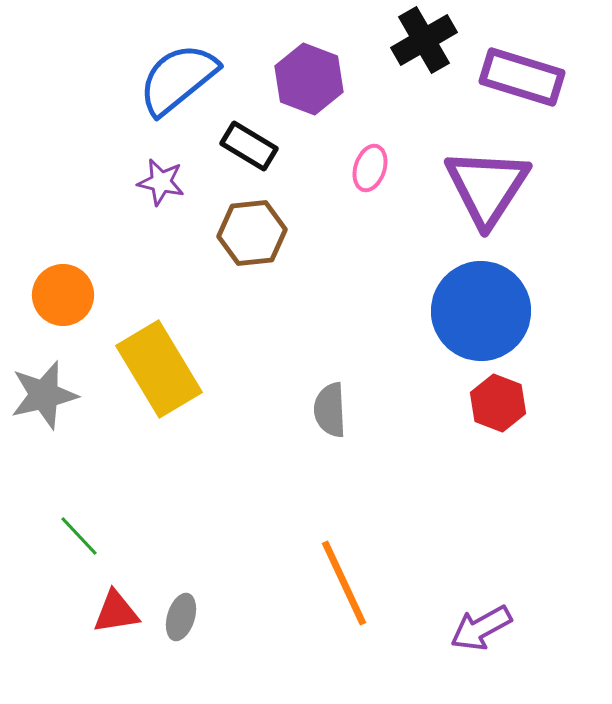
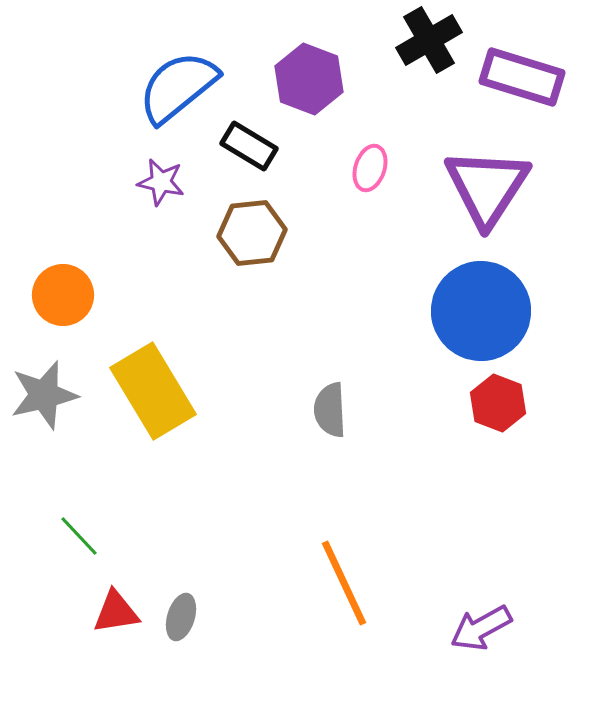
black cross: moved 5 px right
blue semicircle: moved 8 px down
yellow rectangle: moved 6 px left, 22 px down
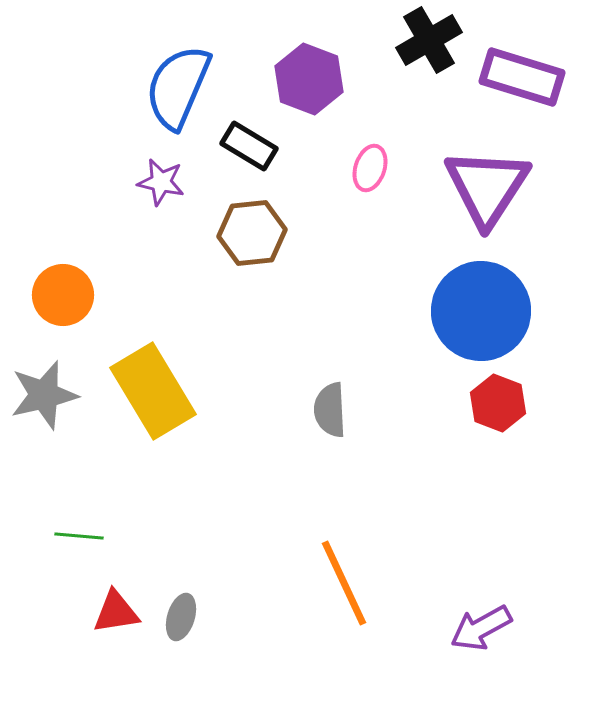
blue semicircle: rotated 28 degrees counterclockwise
green line: rotated 42 degrees counterclockwise
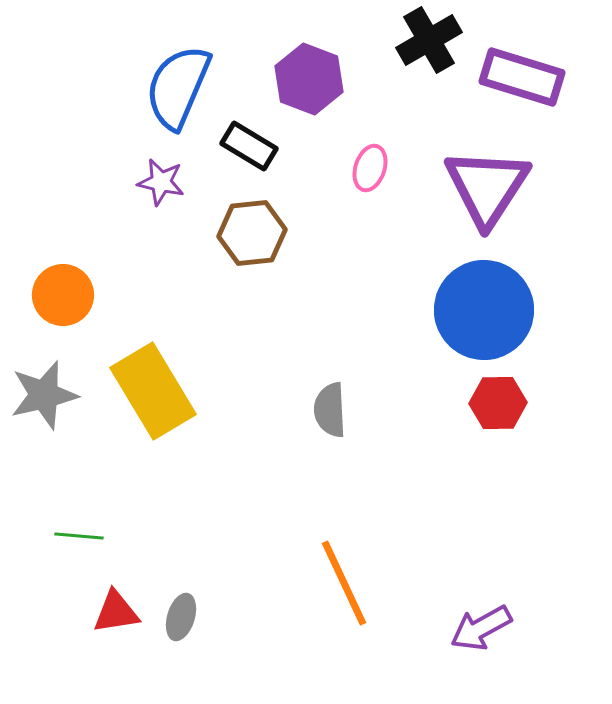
blue circle: moved 3 px right, 1 px up
red hexagon: rotated 22 degrees counterclockwise
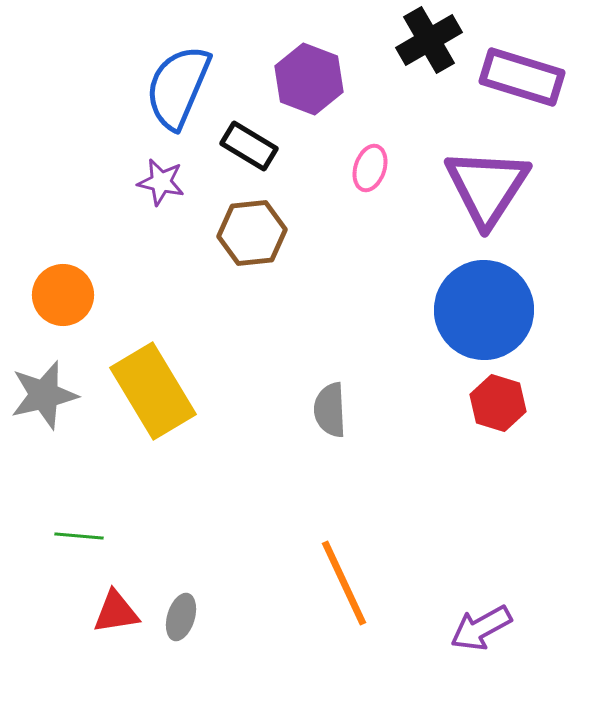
red hexagon: rotated 18 degrees clockwise
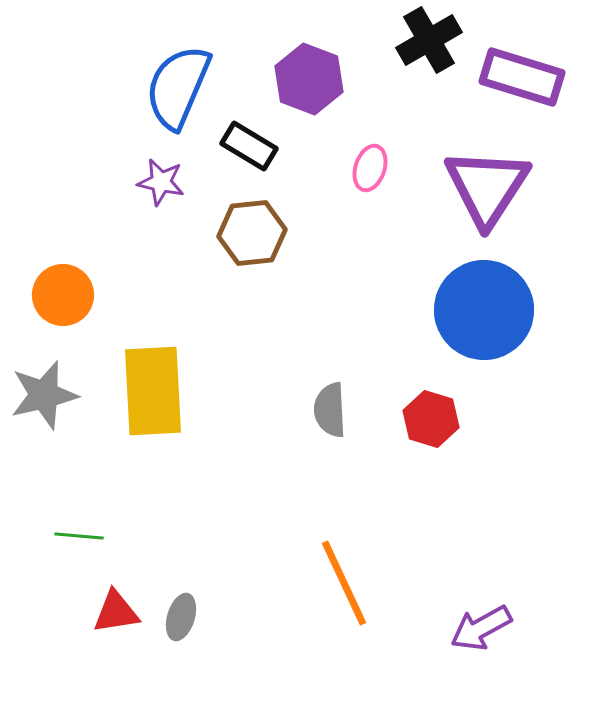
yellow rectangle: rotated 28 degrees clockwise
red hexagon: moved 67 px left, 16 px down
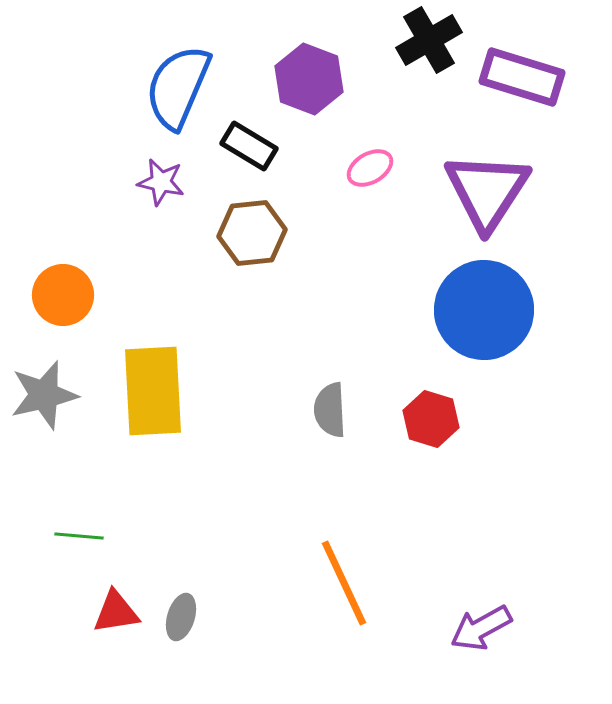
pink ellipse: rotated 42 degrees clockwise
purple triangle: moved 4 px down
